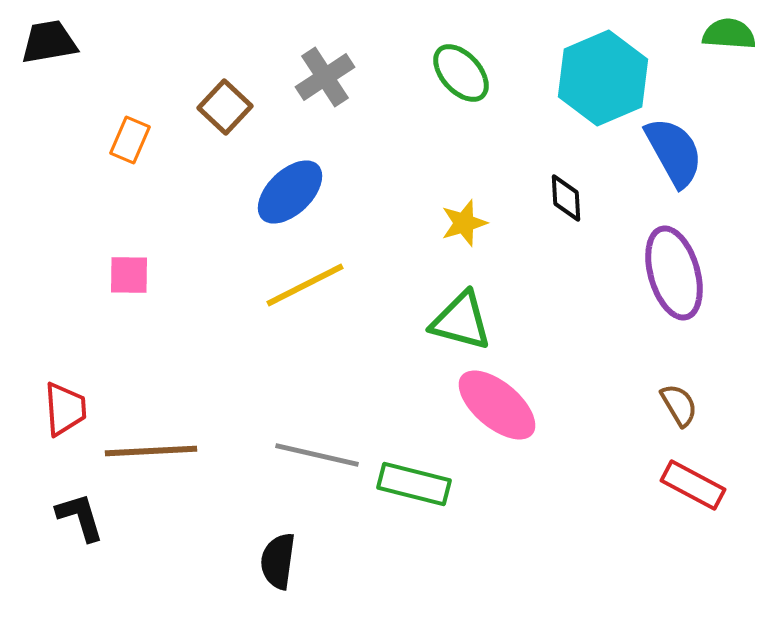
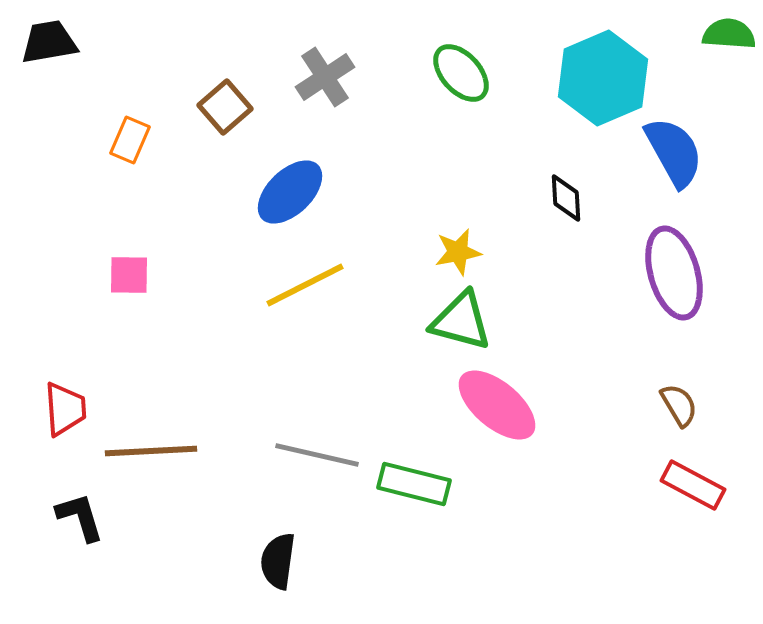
brown square: rotated 6 degrees clockwise
yellow star: moved 6 px left, 29 px down; rotated 6 degrees clockwise
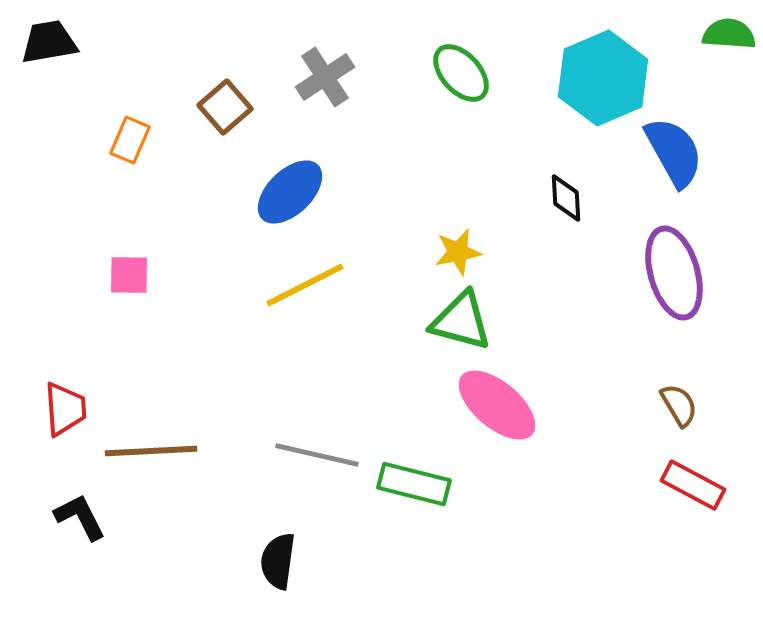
black L-shape: rotated 10 degrees counterclockwise
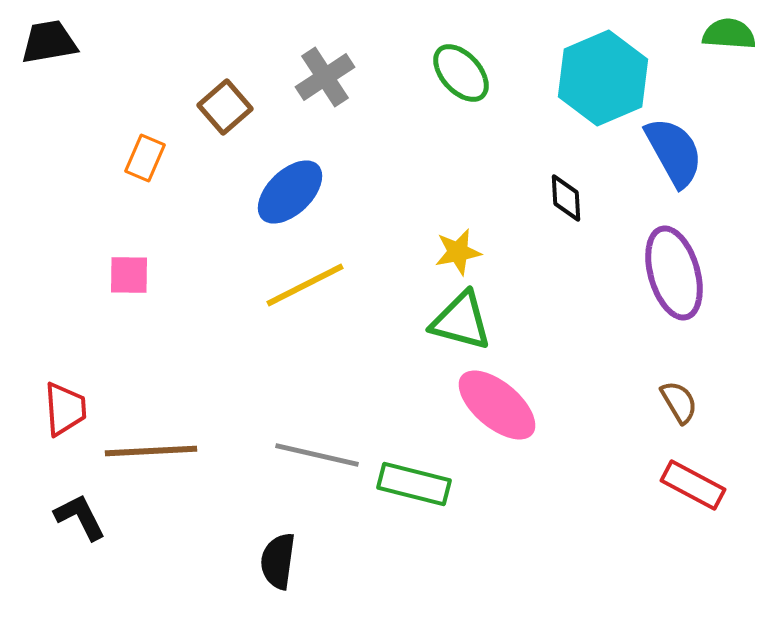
orange rectangle: moved 15 px right, 18 px down
brown semicircle: moved 3 px up
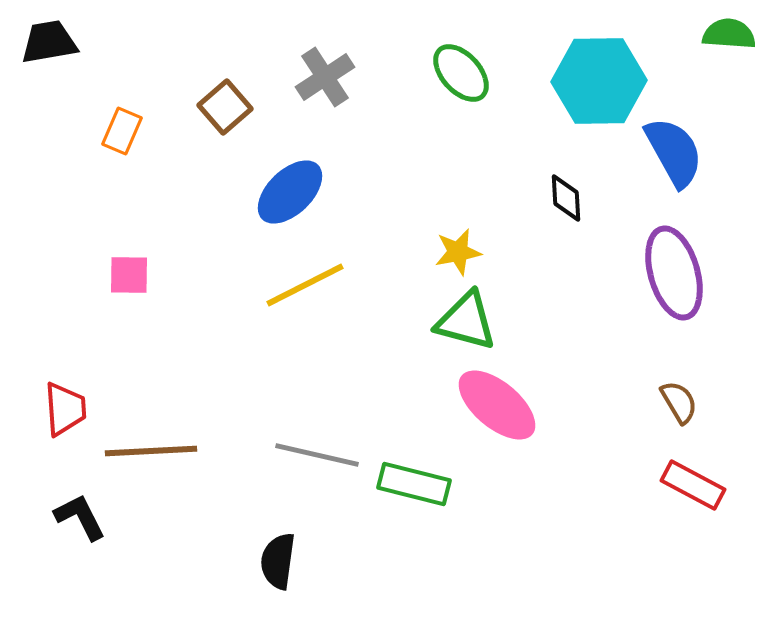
cyan hexagon: moved 4 px left, 3 px down; rotated 22 degrees clockwise
orange rectangle: moved 23 px left, 27 px up
green triangle: moved 5 px right
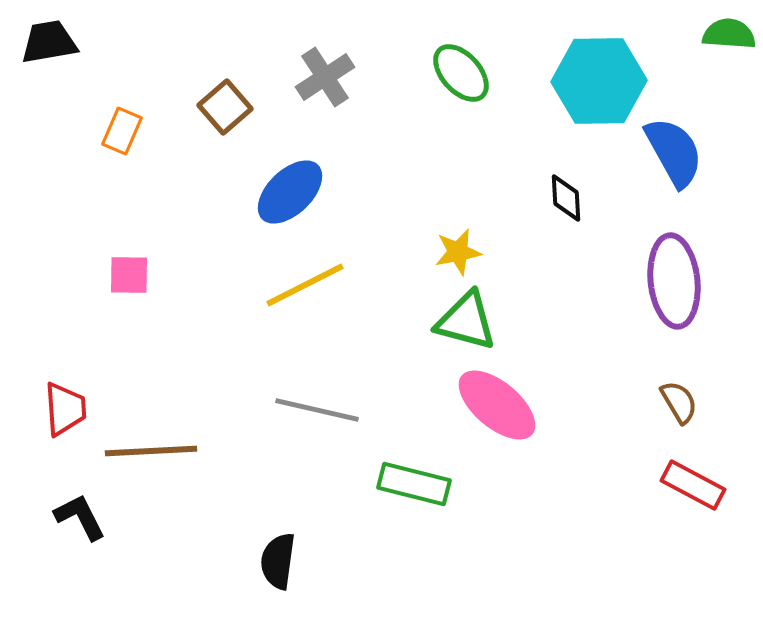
purple ellipse: moved 8 px down; rotated 10 degrees clockwise
gray line: moved 45 px up
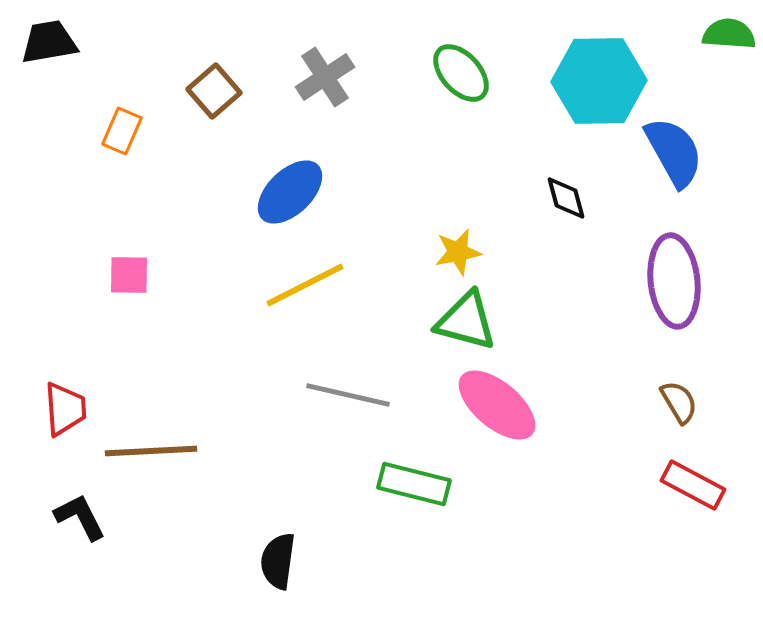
brown square: moved 11 px left, 16 px up
black diamond: rotated 12 degrees counterclockwise
gray line: moved 31 px right, 15 px up
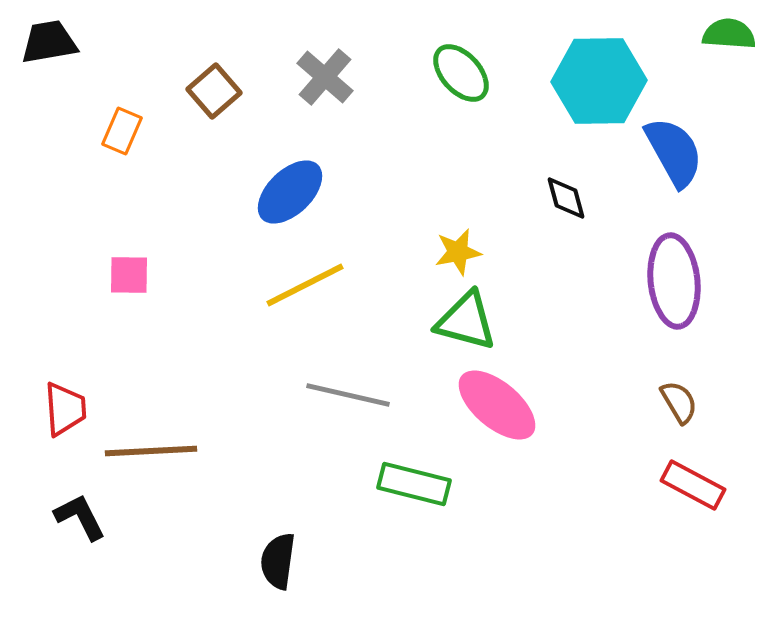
gray cross: rotated 16 degrees counterclockwise
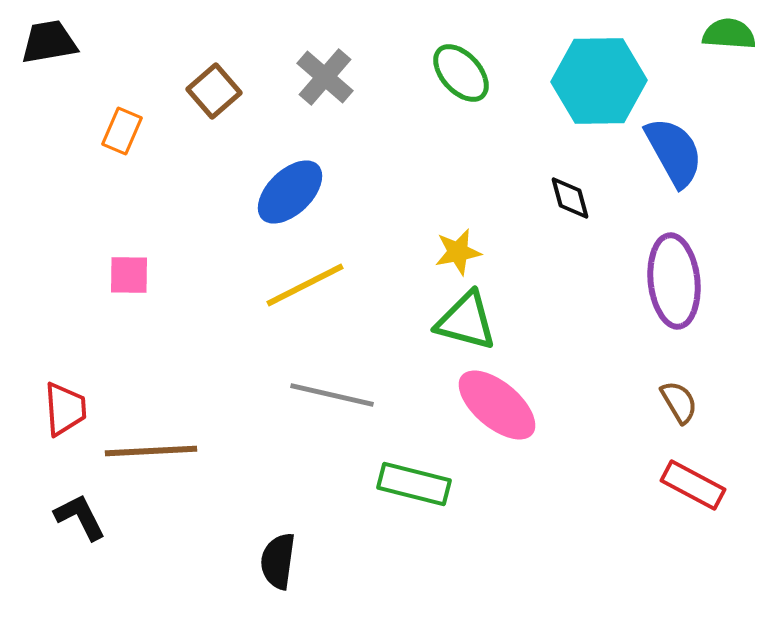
black diamond: moved 4 px right
gray line: moved 16 px left
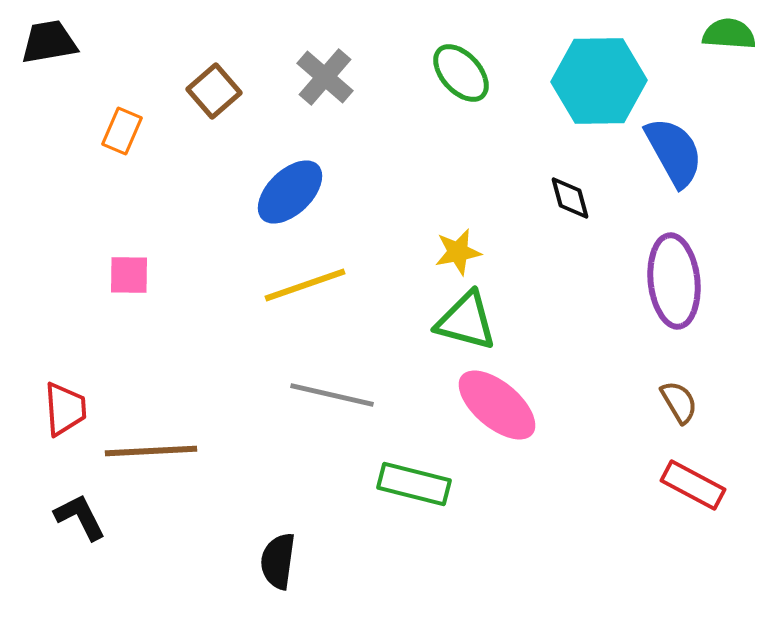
yellow line: rotated 8 degrees clockwise
